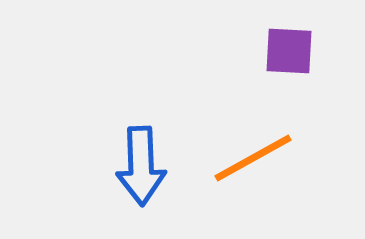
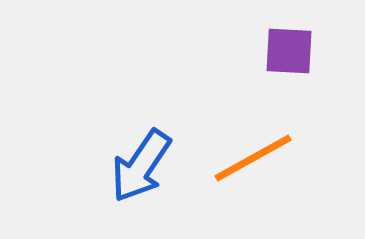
blue arrow: rotated 36 degrees clockwise
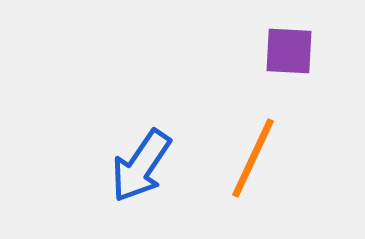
orange line: rotated 36 degrees counterclockwise
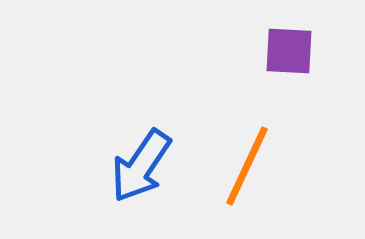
orange line: moved 6 px left, 8 px down
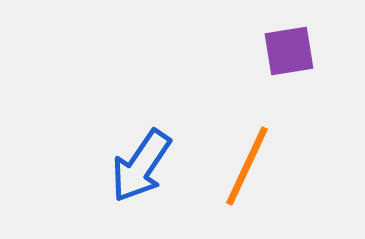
purple square: rotated 12 degrees counterclockwise
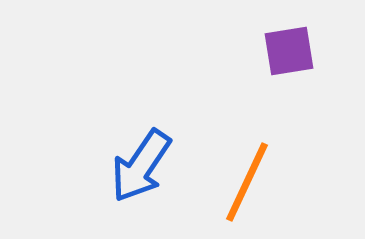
orange line: moved 16 px down
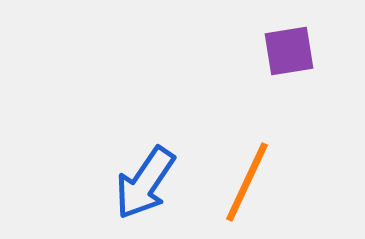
blue arrow: moved 4 px right, 17 px down
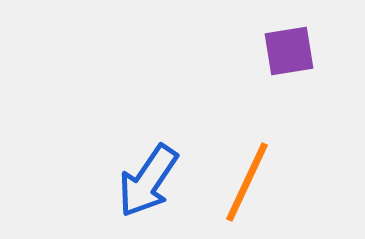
blue arrow: moved 3 px right, 2 px up
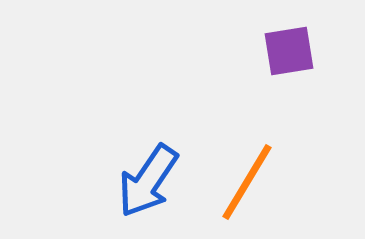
orange line: rotated 6 degrees clockwise
